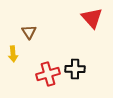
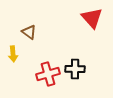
brown triangle: rotated 21 degrees counterclockwise
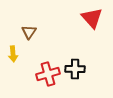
brown triangle: rotated 28 degrees clockwise
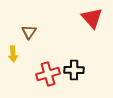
black cross: moved 1 px left, 1 px down
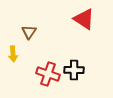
red triangle: moved 8 px left, 1 px down; rotated 15 degrees counterclockwise
red cross: rotated 35 degrees clockwise
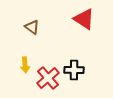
brown triangle: moved 3 px right, 5 px up; rotated 28 degrees counterclockwise
yellow arrow: moved 12 px right, 11 px down
red cross: moved 4 px down; rotated 30 degrees clockwise
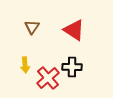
red triangle: moved 10 px left, 11 px down
brown triangle: rotated 28 degrees clockwise
black cross: moved 2 px left, 3 px up
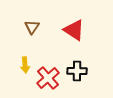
black cross: moved 5 px right, 4 px down
